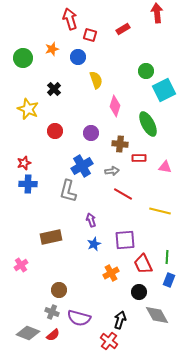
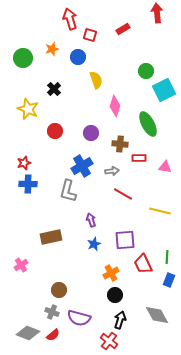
black circle at (139, 292): moved 24 px left, 3 px down
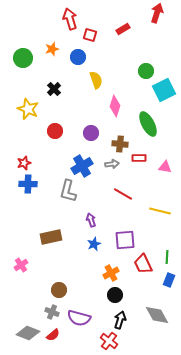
red arrow at (157, 13): rotated 24 degrees clockwise
gray arrow at (112, 171): moved 7 px up
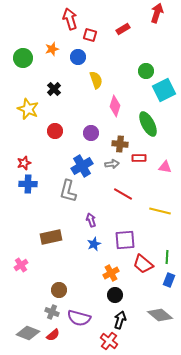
red trapezoid at (143, 264): rotated 25 degrees counterclockwise
gray diamond at (157, 315): moved 3 px right; rotated 20 degrees counterclockwise
